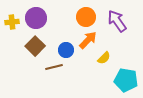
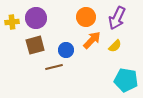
purple arrow: moved 3 px up; rotated 120 degrees counterclockwise
orange arrow: moved 4 px right
brown square: moved 1 px up; rotated 30 degrees clockwise
yellow semicircle: moved 11 px right, 12 px up
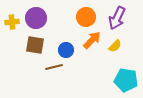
brown square: rotated 24 degrees clockwise
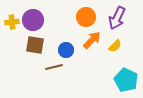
purple circle: moved 3 px left, 2 px down
cyan pentagon: rotated 15 degrees clockwise
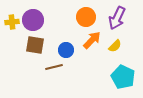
cyan pentagon: moved 3 px left, 3 px up
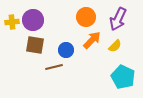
purple arrow: moved 1 px right, 1 px down
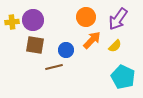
purple arrow: rotated 10 degrees clockwise
